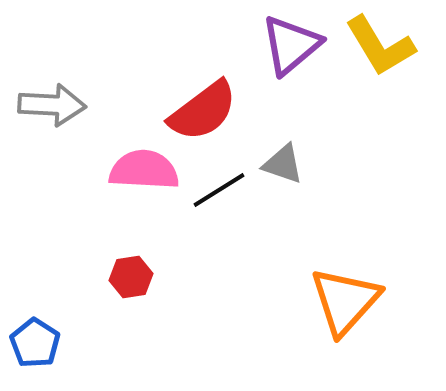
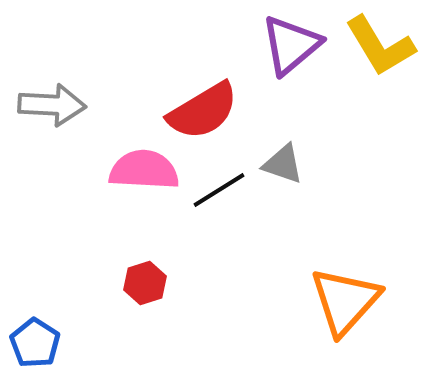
red semicircle: rotated 6 degrees clockwise
red hexagon: moved 14 px right, 6 px down; rotated 9 degrees counterclockwise
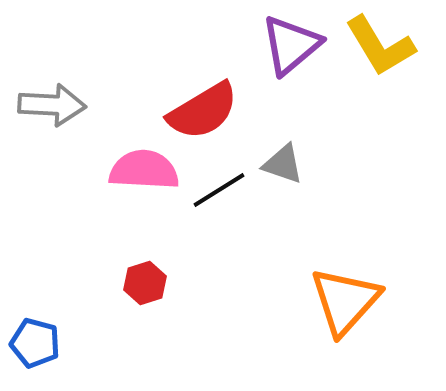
blue pentagon: rotated 18 degrees counterclockwise
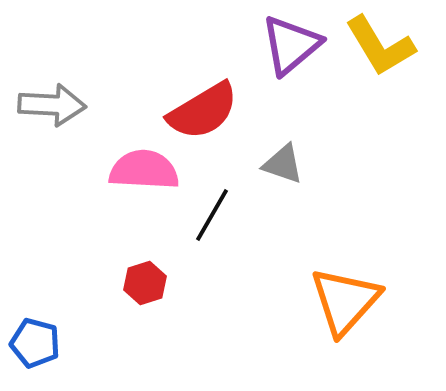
black line: moved 7 px left, 25 px down; rotated 28 degrees counterclockwise
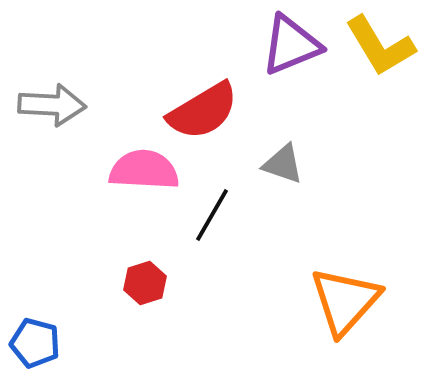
purple triangle: rotated 18 degrees clockwise
